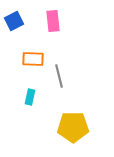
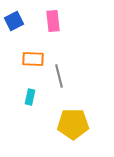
yellow pentagon: moved 3 px up
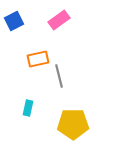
pink rectangle: moved 6 px right, 1 px up; rotated 60 degrees clockwise
orange rectangle: moved 5 px right; rotated 15 degrees counterclockwise
cyan rectangle: moved 2 px left, 11 px down
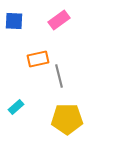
blue square: rotated 30 degrees clockwise
cyan rectangle: moved 12 px left, 1 px up; rotated 35 degrees clockwise
yellow pentagon: moved 6 px left, 5 px up
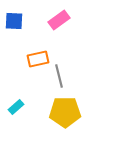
yellow pentagon: moved 2 px left, 7 px up
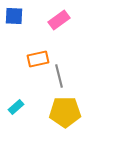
blue square: moved 5 px up
